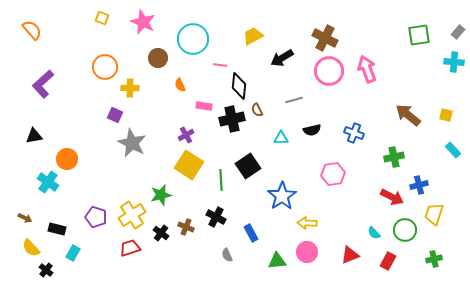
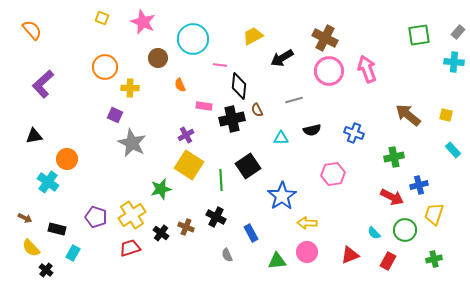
green star at (161, 195): moved 6 px up
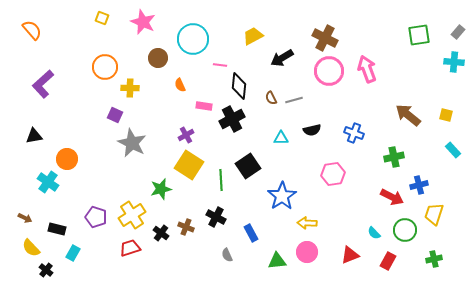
brown semicircle at (257, 110): moved 14 px right, 12 px up
black cross at (232, 119): rotated 15 degrees counterclockwise
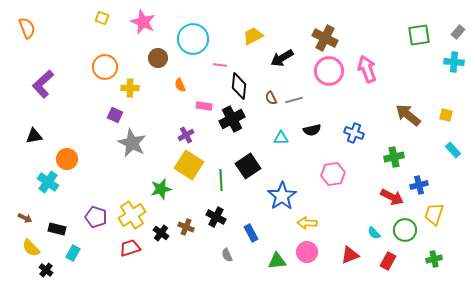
orange semicircle at (32, 30): moved 5 px left, 2 px up; rotated 20 degrees clockwise
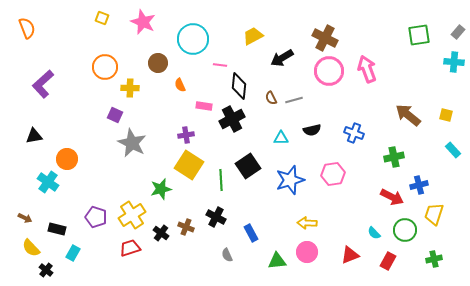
brown circle at (158, 58): moved 5 px down
purple cross at (186, 135): rotated 21 degrees clockwise
blue star at (282, 196): moved 8 px right, 16 px up; rotated 16 degrees clockwise
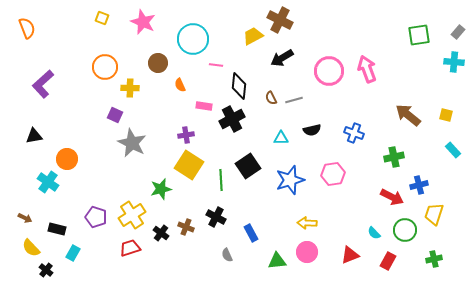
brown cross at (325, 38): moved 45 px left, 18 px up
pink line at (220, 65): moved 4 px left
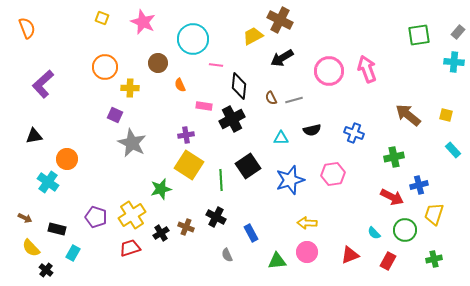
black cross at (161, 233): rotated 21 degrees clockwise
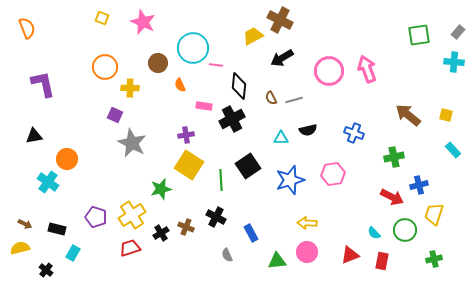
cyan circle at (193, 39): moved 9 px down
purple L-shape at (43, 84): rotated 120 degrees clockwise
black semicircle at (312, 130): moved 4 px left
brown arrow at (25, 218): moved 6 px down
yellow semicircle at (31, 248): moved 11 px left; rotated 120 degrees clockwise
red rectangle at (388, 261): moved 6 px left; rotated 18 degrees counterclockwise
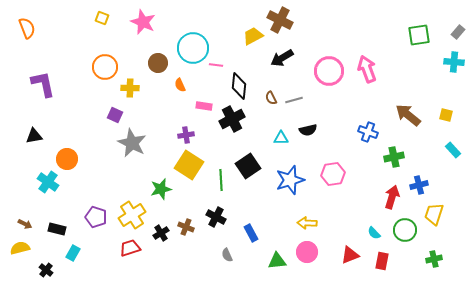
blue cross at (354, 133): moved 14 px right, 1 px up
red arrow at (392, 197): rotated 100 degrees counterclockwise
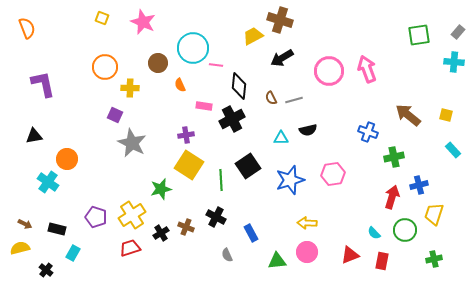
brown cross at (280, 20): rotated 10 degrees counterclockwise
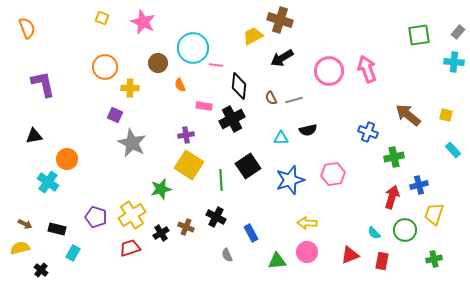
black cross at (46, 270): moved 5 px left
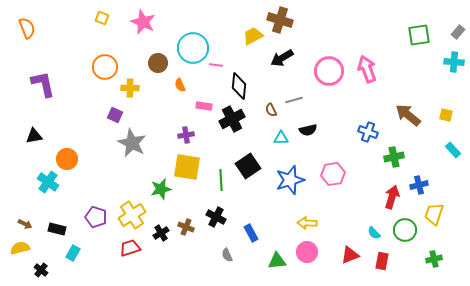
brown semicircle at (271, 98): moved 12 px down
yellow square at (189, 165): moved 2 px left, 2 px down; rotated 24 degrees counterclockwise
